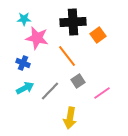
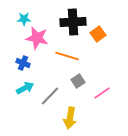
orange square: moved 1 px up
orange line: rotated 35 degrees counterclockwise
gray line: moved 5 px down
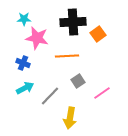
orange line: rotated 20 degrees counterclockwise
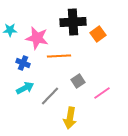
cyan star: moved 14 px left, 11 px down
orange line: moved 8 px left
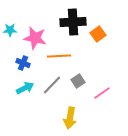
pink star: moved 2 px left
gray line: moved 2 px right, 11 px up
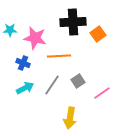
gray line: rotated 10 degrees counterclockwise
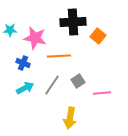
orange square: moved 2 px down; rotated 14 degrees counterclockwise
pink line: rotated 30 degrees clockwise
